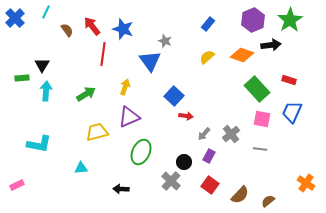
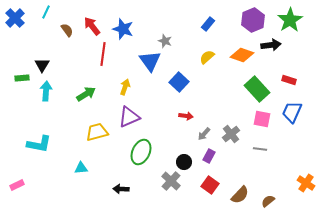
blue square at (174, 96): moved 5 px right, 14 px up
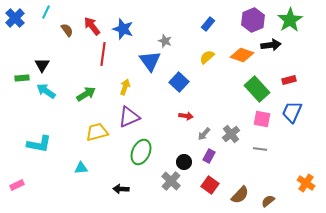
red rectangle at (289, 80): rotated 32 degrees counterclockwise
cyan arrow at (46, 91): rotated 60 degrees counterclockwise
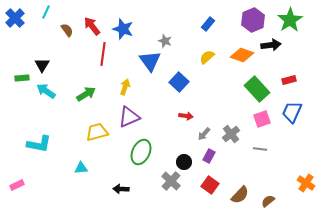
pink square at (262, 119): rotated 30 degrees counterclockwise
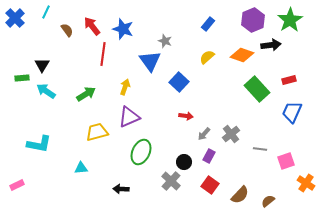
pink square at (262, 119): moved 24 px right, 42 px down
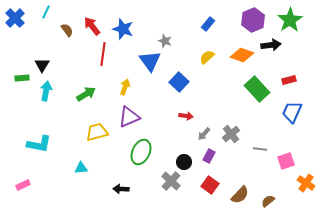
cyan arrow at (46, 91): rotated 66 degrees clockwise
pink rectangle at (17, 185): moved 6 px right
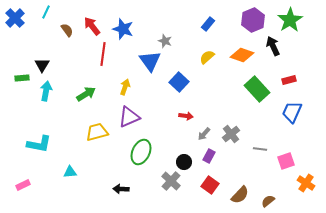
black arrow at (271, 45): moved 2 px right, 1 px down; rotated 108 degrees counterclockwise
cyan triangle at (81, 168): moved 11 px left, 4 px down
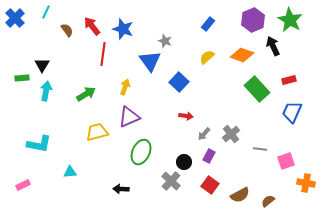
green star at (290, 20): rotated 10 degrees counterclockwise
orange cross at (306, 183): rotated 24 degrees counterclockwise
brown semicircle at (240, 195): rotated 18 degrees clockwise
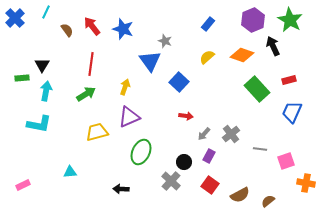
red line at (103, 54): moved 12 px left, 10 px down
cyan L-shape at (39, 144): moved 20 px up
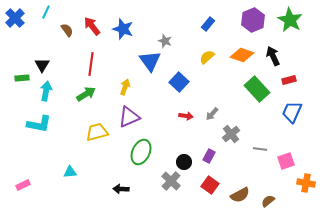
black arrow at (273, 46): moved 10 px down
gray arrow at (204, 134): moved 8 px right, 20 px up
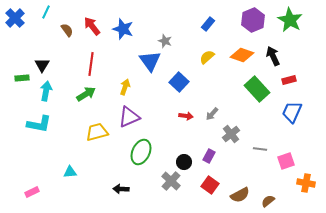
pink rectangle at (23, 185): moved 9 px right, 7 px down
